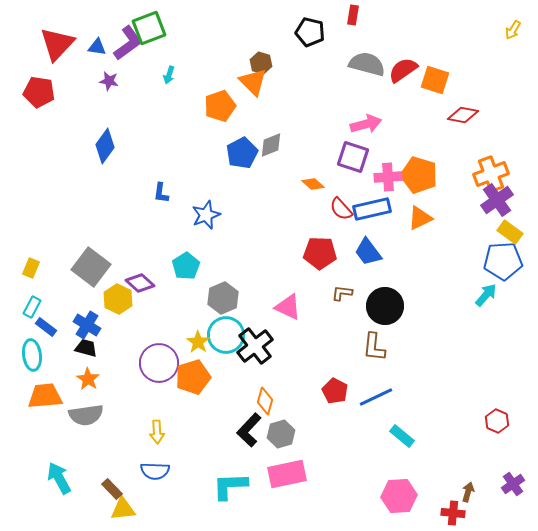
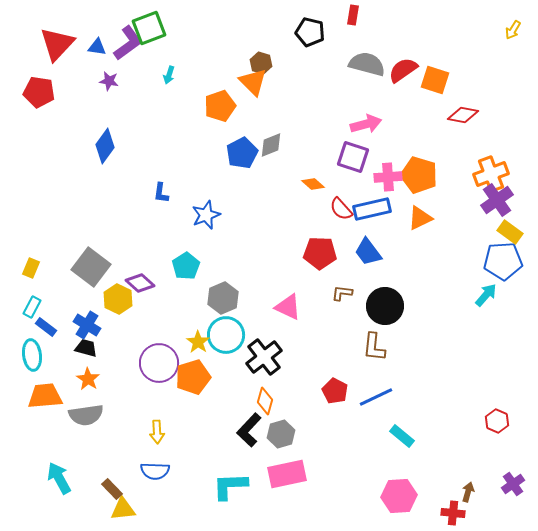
black cross at (255, 346): moved 9 px right, 11 px down
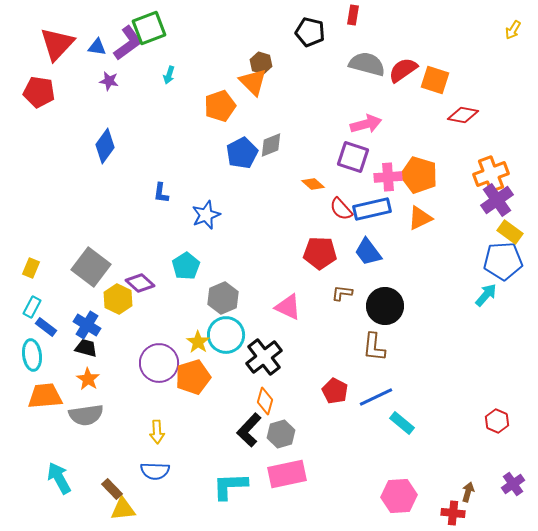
cyan rectangle at (402, 436): moved 13 px up
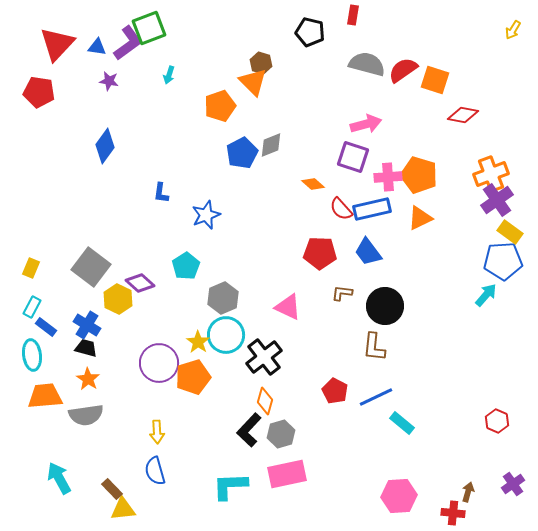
blue semicircle at (155, 471): rotated 72 degrees clockwise
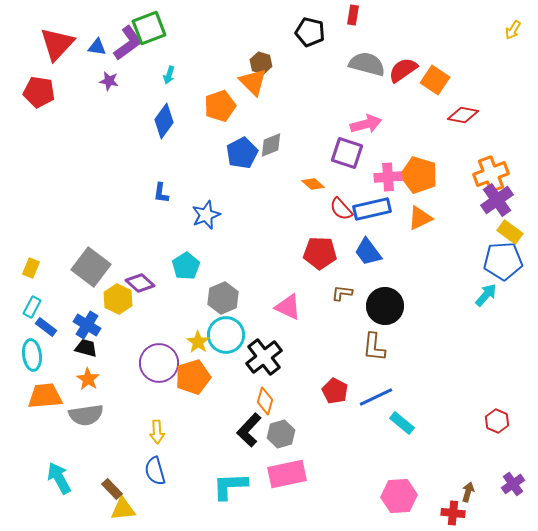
orange square at (435, 80): rotated 16 degrees clockwise
blue diamond at (105, 146): moved 59 px right, 25 px up
purple square at (353, 157): moved 6 px left, 4 px up
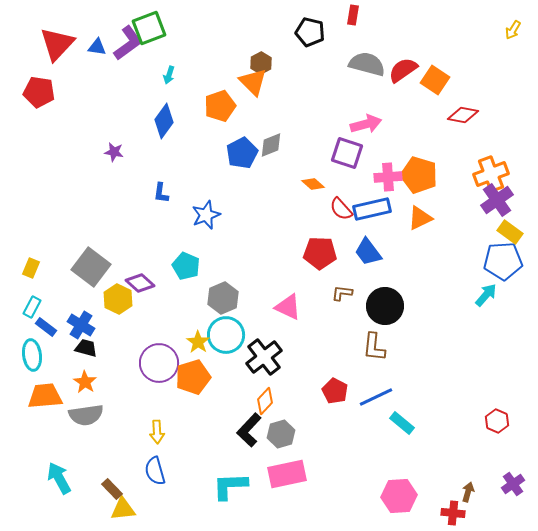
brown hexagon at (261, 63): rotated 15 degrees clockwise
purple star at (109, 81): moved 5 px right, 71 px down
cyan pentagon at (186, 266): rotated 16 degrees counterclockwise
blue cross at (87, 325): moved 6 px left
orange star at (88, 379): moved 3 px left, 3 px down
orange diamond at (265, 401): rotated 28 degrees clockwise
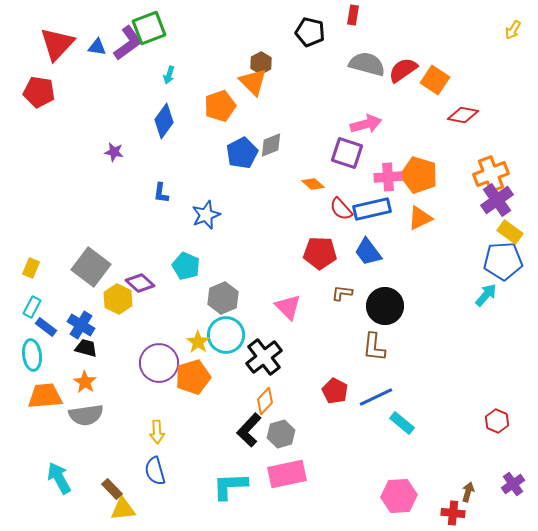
pink triangle at (288, 307): rotated 20 degrees clockwise
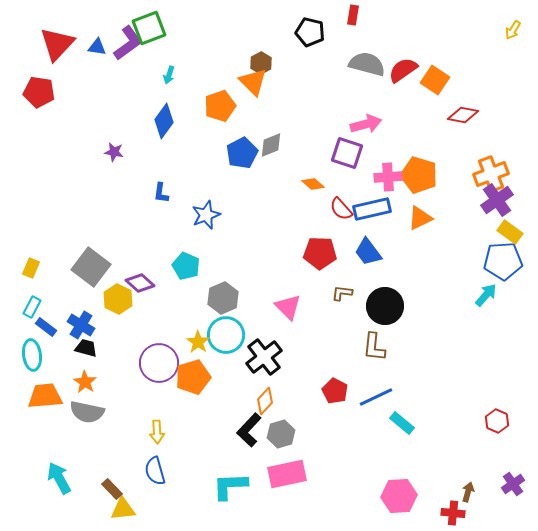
gray semicircle at (86, 415): moved 1 px right, 3 px up; rotated 20 degrees clockwise
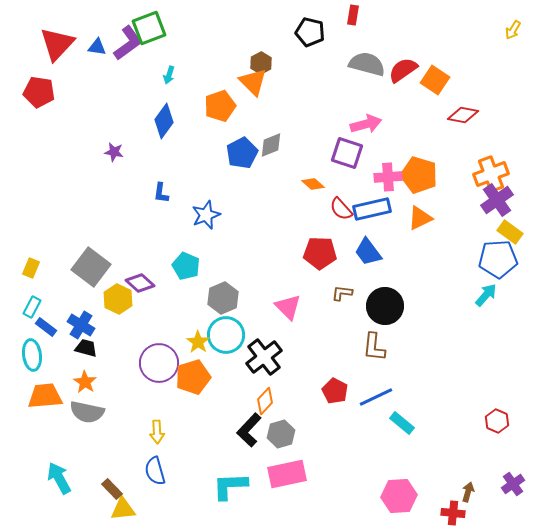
blue pentagon at (503, 261): moved 5 px left, 2 px up
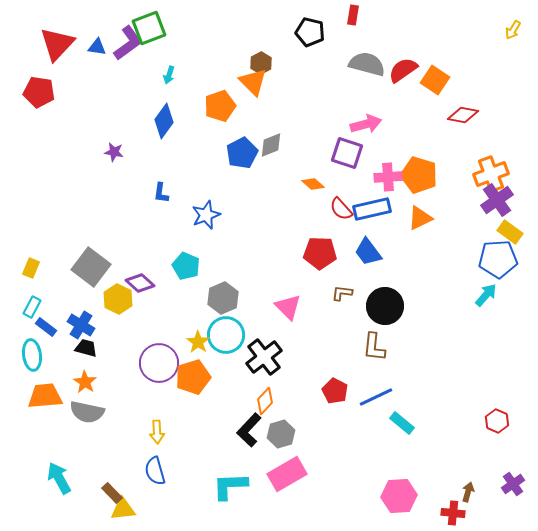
pink rectangle at (287, 474): rotated 18 degrees counterclockwise
brown rectangle at (112, 489): moved 4 px down
